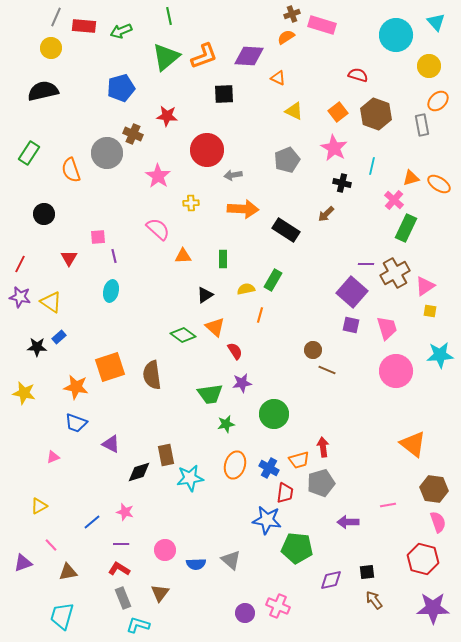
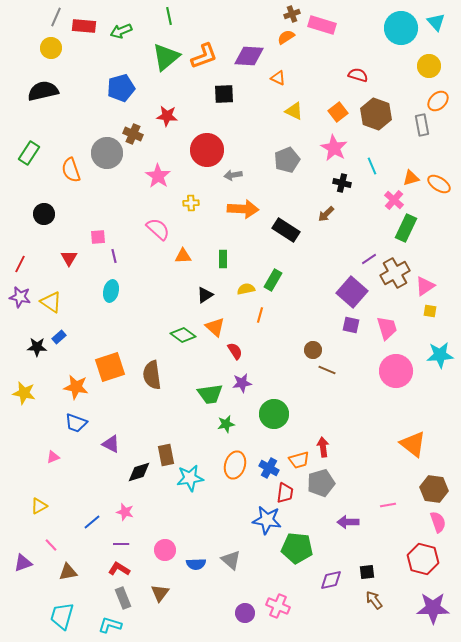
cyan circle at (396, 35): moved 5 px right, 7 px up
cyan line at (372, 166): rotated 36 degrees counterclockwise
purple line at (366, 264): moved 3 px right, 5 px up; rotated 35 degrees counterclockwise
cyan L-shape at (138, 625): moved 28 px left
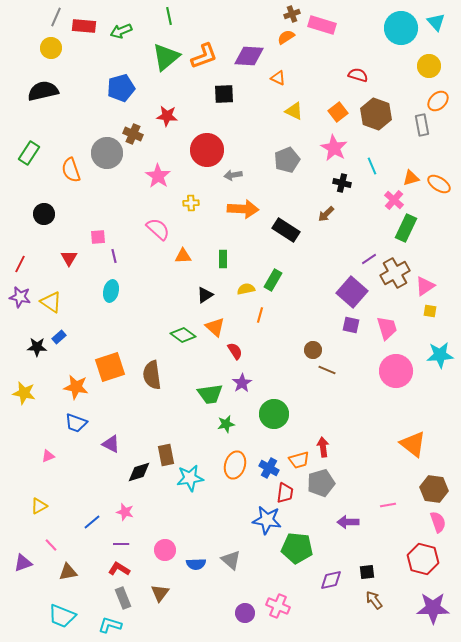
purple star at (242, 383): rotated 24 degrees counterclockwise
pink triangle at (53, 457): moved 5 px left, 1 px up
cyan trapezoid at (62, 616): rotated 84 degrees counterclockwise
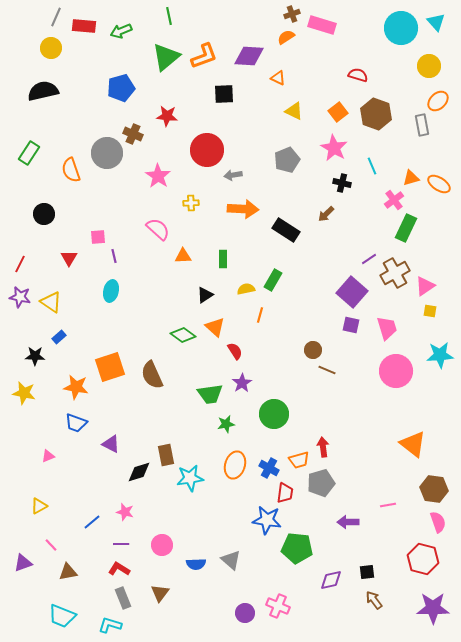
pink cross at (394, 200): rotated 12 degrees clockwise
black star at (37, 347): moved 2 px left, 9 px down
brown semicircle at (152, 375): rotated 16 degrees counterclockwise
pink circle at (165, 550): moved 3 px left, 5 px up
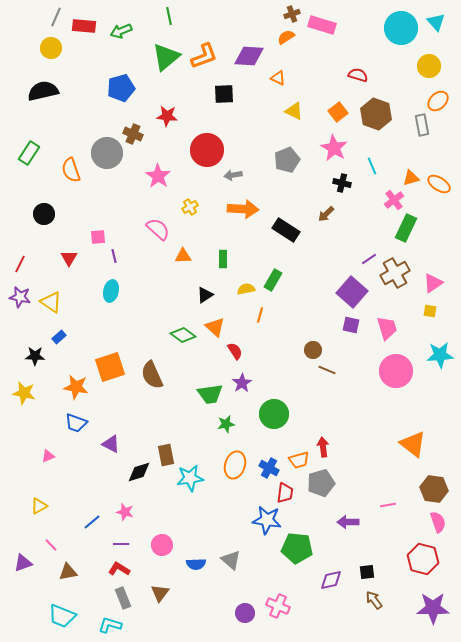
yellow cross at (191, 203): moved 1 px left, 4 px down; rotated 28 degrees counterclockwise
pink triangle at (425, 286): moved 8 px right, 3 px up
